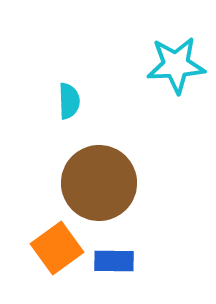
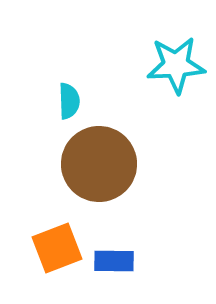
brown circle: moved 19 px up
orange square: rotated 15 degrees clockwise
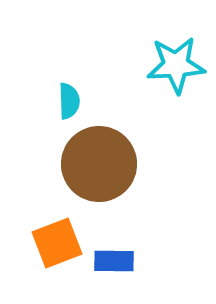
orange square: moved 5 px up
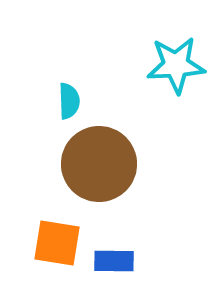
orange square: rotated 30 degrees clockwise
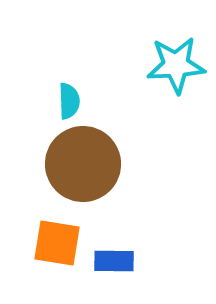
brown circle: moved 16 px left
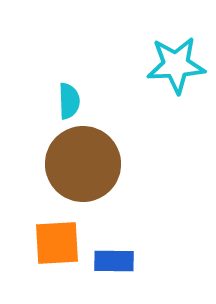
orange square: rotated 12 degrees counterclockwise
